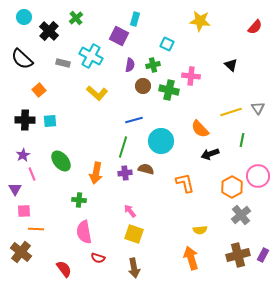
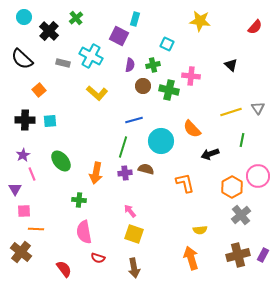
orange semicircle at (200, 129): moved 8 px left
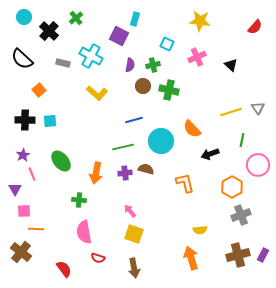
pink cross at (191, 76): moved 6 px right, 19 px up; rotated 30 degrees counterclockwise
green line at (123, 147): rotated 60 degrees clockwise
pink circle at (258, 176): moved 11 px up
gray cross at (241, 215): rotated 18 degrees clockwise
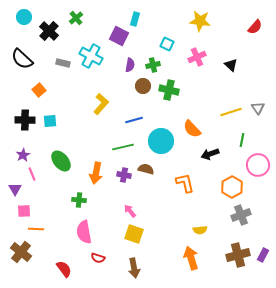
yellow L-shape at (97, 93): moved 4 px right, 11 px down; rotated 90 degrees counterclockwise
purple cross at (125, 173): moved 1 px left, 2 px down; rotated 16 degrees clockwise
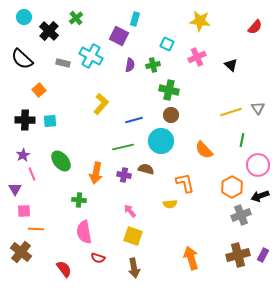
brown circle at (143, 86): moved 28 px right, 29 px down
orange semicircle at (192, 129): moved 12 px right, 21 px down
black arrow at (210, 154): moved 50 px right, 42 px down
yellow semicircle at (200, 230): moved 30 px left, 26 px up
yellow square at (134, 234): moved 1 px left, 2 px down
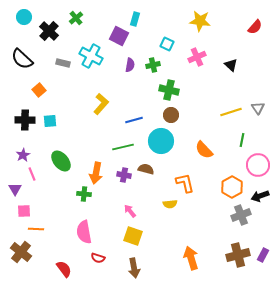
green cross at (79, 200): moved 5 px right, 6 px up
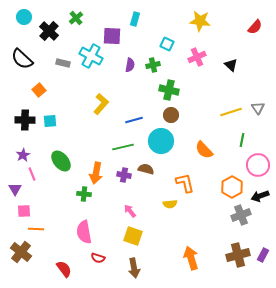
purple square at (119, 36): moved 7 px left; rotated 24 degrees counterclockwise
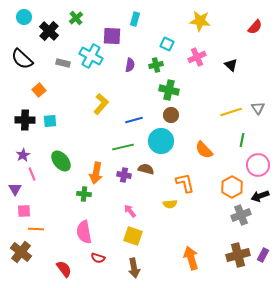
green cross at (153, 65): moved 3 px right
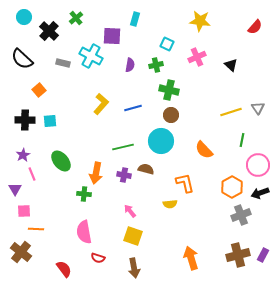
blue line at (134, 120): moved 1 px left, 12 px up
black arrow at (260, 196): moved 3 px up
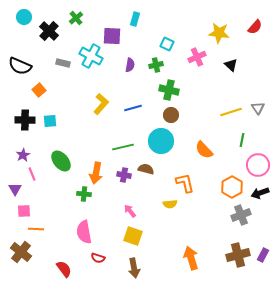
yellow star at (200, 21): moved 19 px right, 12 px down
black semicircle at (22, 59): moved 2 px left, 7 px down; rotated 20 degrees counterclockwise
